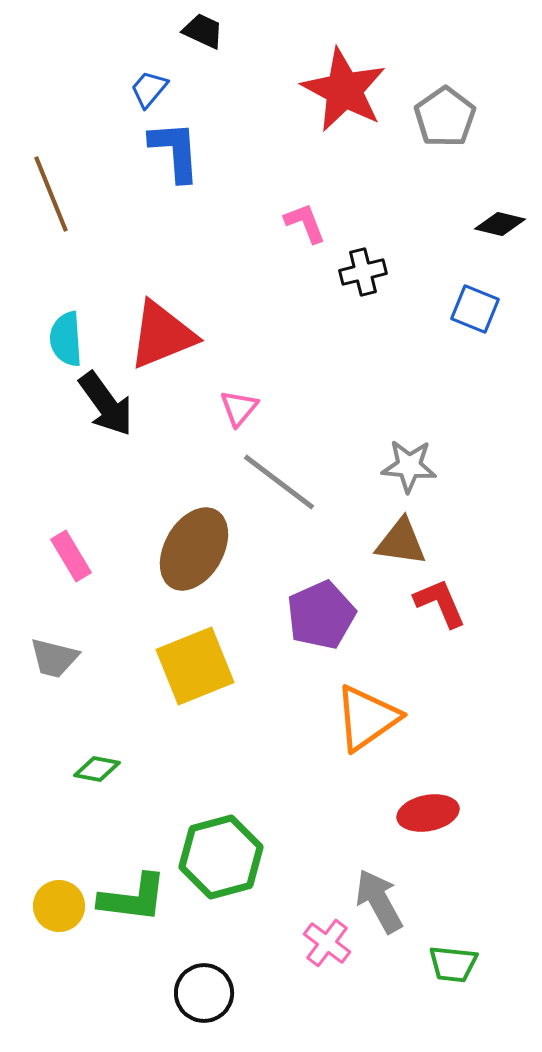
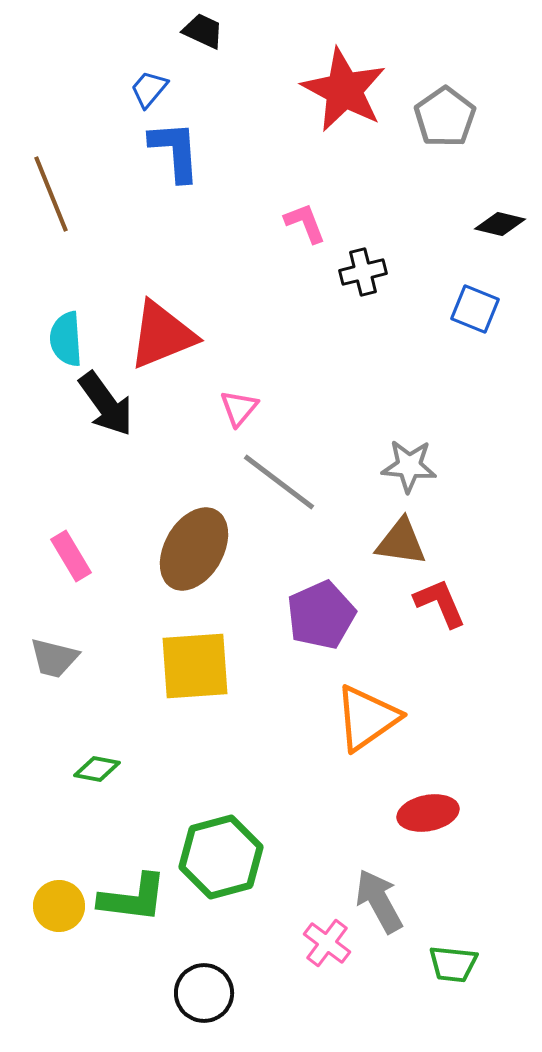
yellow square: rotated 18 degrees clockwise
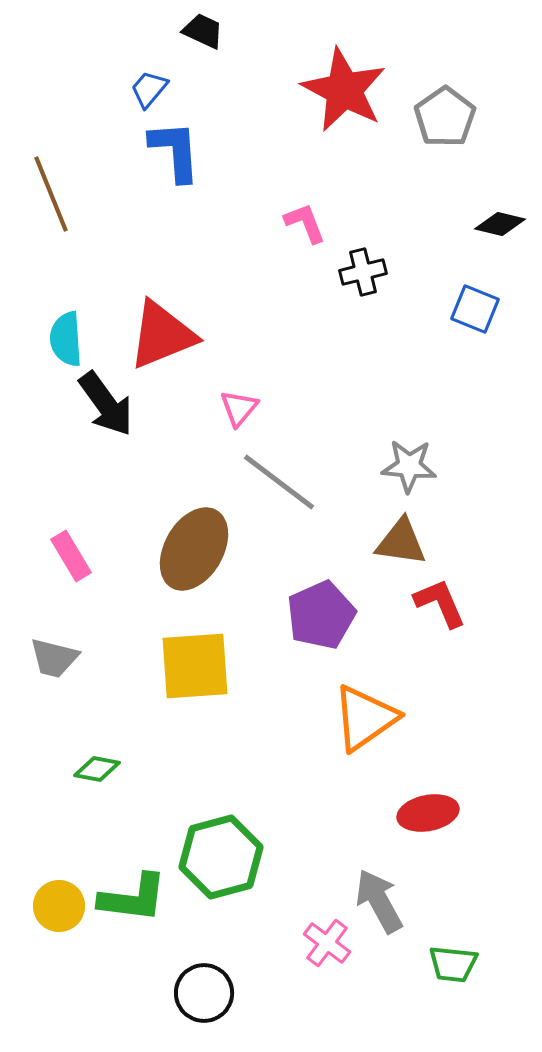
orange triangle: moved 2 px left
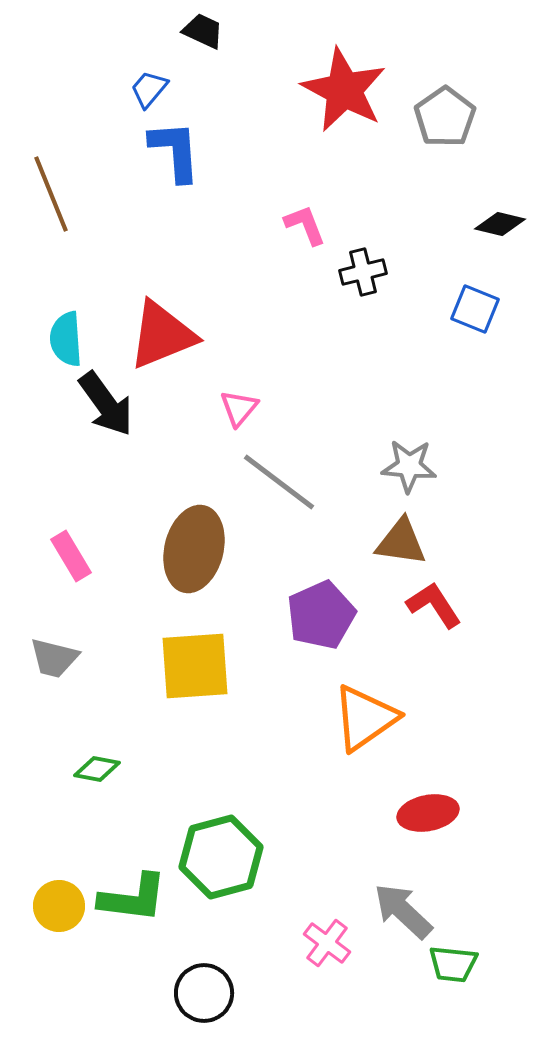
pink L-shape: moved 2 px down
brown ellipse: rotated 16 degrees counterclockwise
red L-shape: moved 6 px left, 2 px down; rotated 10 degrees counterclockwise
gray arrow: moved 24 px right, 10 px down; rotated 18 degrees counterclockwise
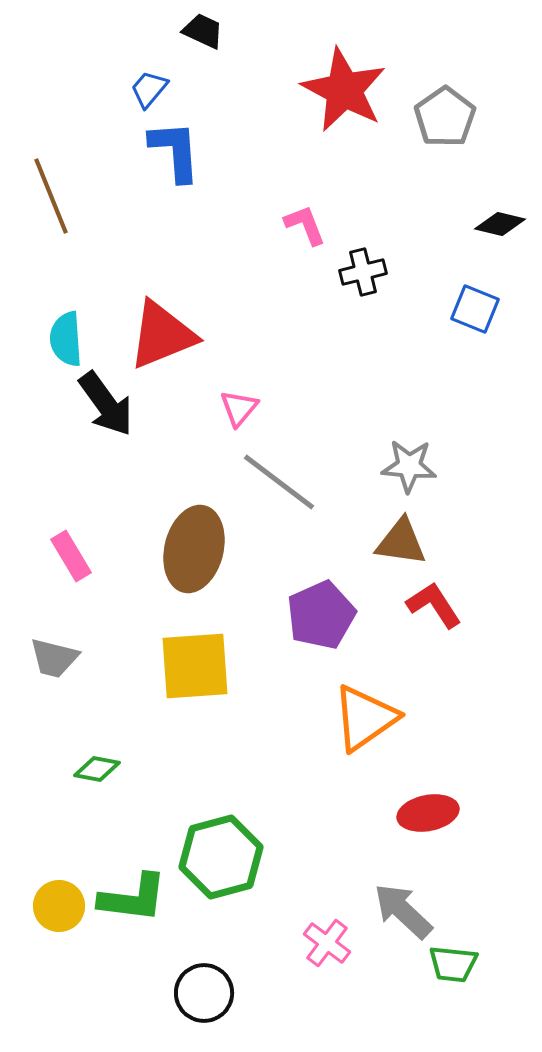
brown line: moved 2 px down
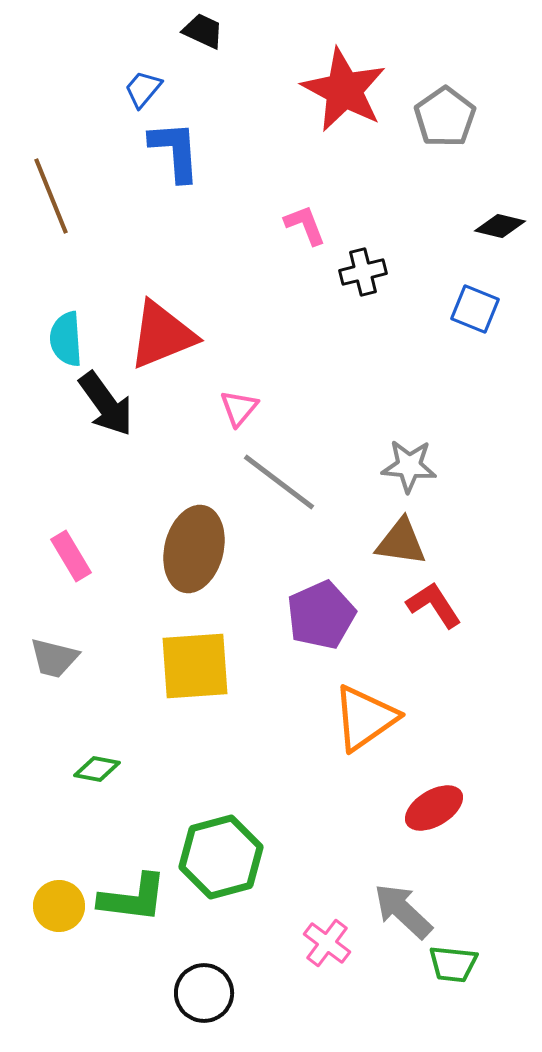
blue trapezoid: moved 6 px left
black diamond: moved 2 px down
red ellipse: moved 6 px right, 5 px up; rotated 20 degrees counterclockwise
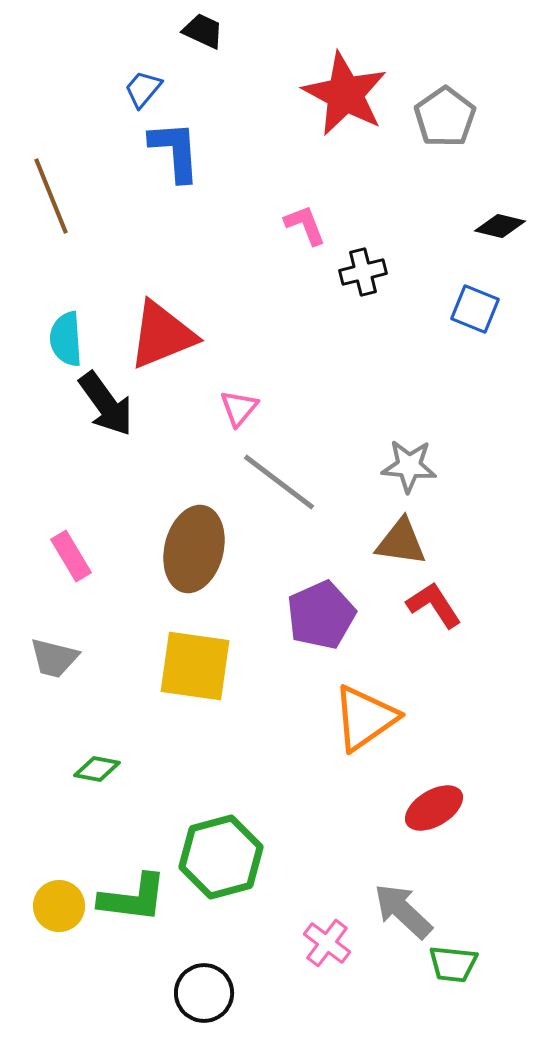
red star: moved 1 px right, 4 px down
yellow square: rotated 12 degrees clockwise
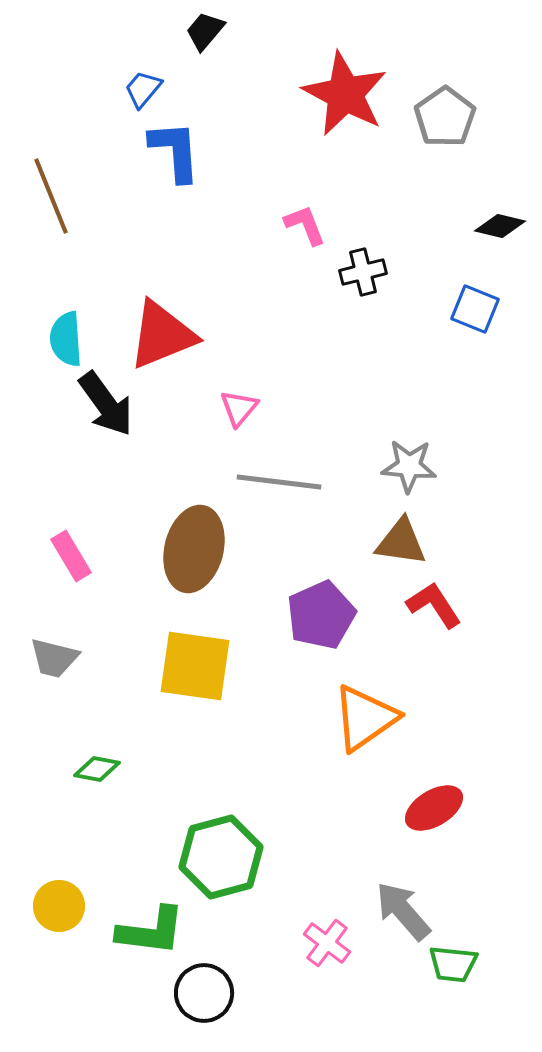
black trapezoid: moved 2 px right; rotated 75 degrees counterclockwise
gray line: rotated 30 degrees counterclockwise
green L-shape: moved 18 px right, 33 px down
gray arrow: rotated 6 degrees clockwise
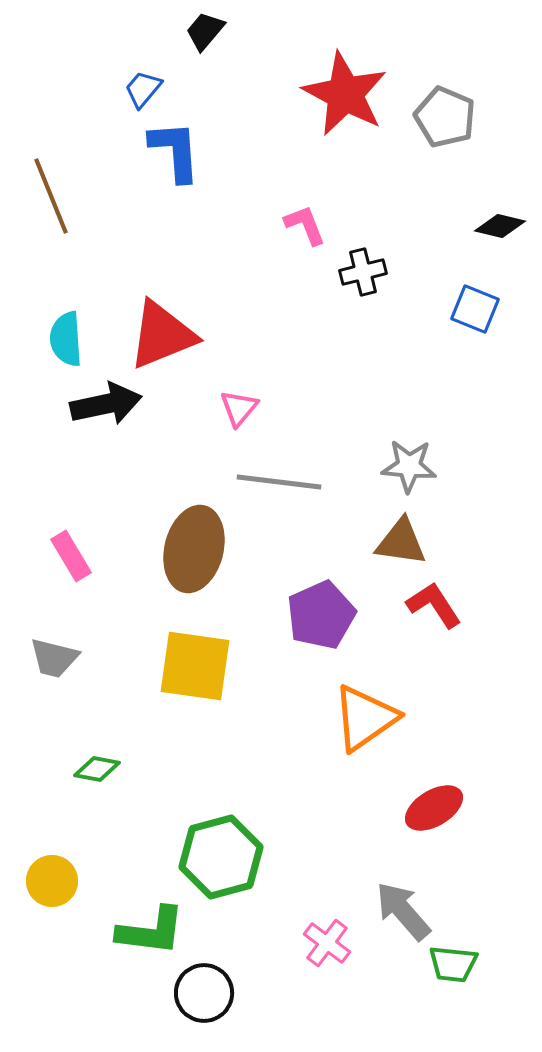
gray pentagon: rotated 14 degrees counterclockwise
black arrow: rotated 66 degrees counterclockwise
yellow circle: moved 7 px left, 25 px up
